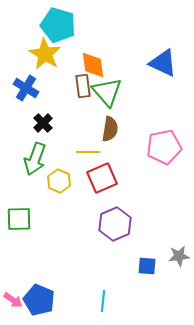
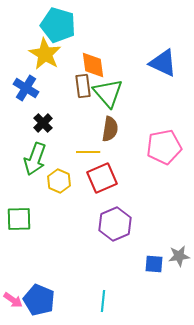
green triangle: moved 1 px right, 1 px down
blue square: moved 7 px right, 2 px up
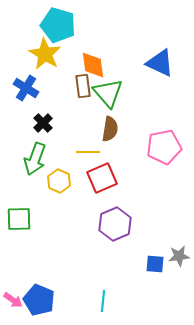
blue triangle: moved 3 px left
blue square: moved 1 px right
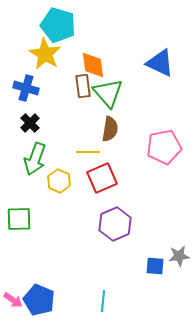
blue cross: rotated 15 degrees counterclockwise
black cross: moved 13 px left
blue square: moved 2 px down
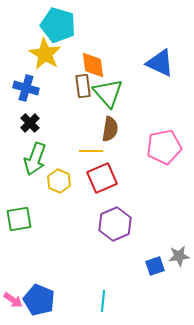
yellow line: moved 3 px right, 1 px up
green square: rotated 8 degrees counterclockwise
blue square: rotated 24 degrees counterclockwise
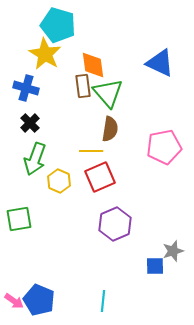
red square: moved 2 px left, 1 px up
gray star: moved 6 px left, 5 px up; rotated 10 degrees counterclockwise
blue square: rotated 18 degrees clockwise
pink arrow: moved 1 px right, 1 px down
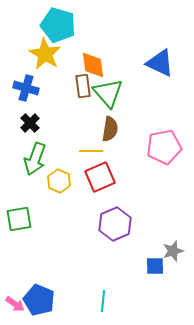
pink arrow: moved 1 px right, 3 px down
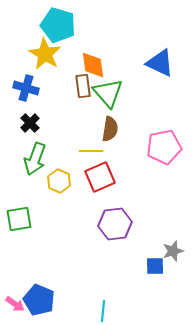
purple hexagon: rotated 16 degrees clockwise
cyan line: moved 10 px down
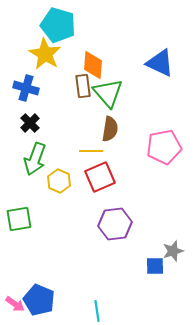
orange diamond: rotated 12 degrees clockwise
cyan line: moved 6 px left; rotated 15 degrees counterclockwise
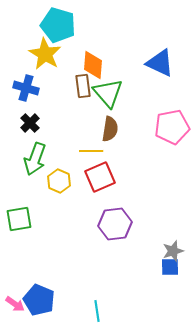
pink pentagon: moved 8 px right, 20 px up
blue square: moved 15 px right, 1 px down
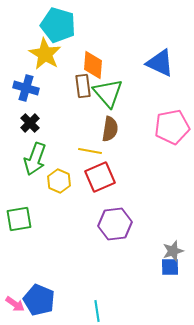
yellow line: moved 1 px left; rotated 10 degrees clockwise
